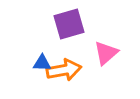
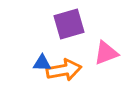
pink triangle: rotated 20 degrees clockwise
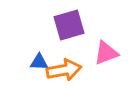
purple square: moved 1 px down
blue triangle: moved 3 px left, 1 px up
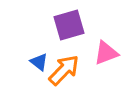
blue triangle: rotated 36 degrees clockwise
orange arrow: rotated 36 degrees counterclockwise
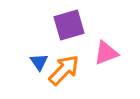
blue triangle: rotated 18 degrees clockwise
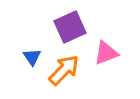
purple square: moved 1 px right, 2 px down; rotated 8 degrees counterclockwise
blue triangle: moved 7 px left, 5 px up
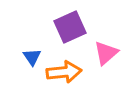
pink triangle: rotated 20 degrees counterclockwise
orange arrow: moved 2 px down; rotated 40 degrees clockwise
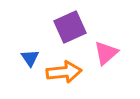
blue triangle: moved 2 px left, 1 px down
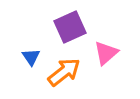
blue triangle: moved 1 px right, 1 px up
orange arrow: rotated 32 degrees counterclockwise
